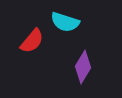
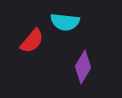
cyan semicircle: rotated 12 degrees counterclockwise
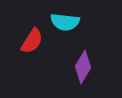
red semicircle: rotated 8 degrees counterclockwise
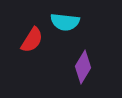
red semicircle: moved 1 px up
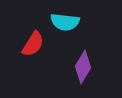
red semicircle: moved 1 px right, 4 px down
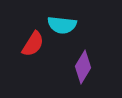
cyan semicircle: moved 3 px left, 3 px down
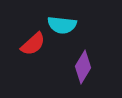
red semicircle: rotated 16 degrees clockwise
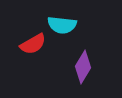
red semicircle: rotated 12 degrees clockwise
